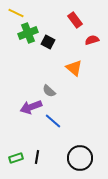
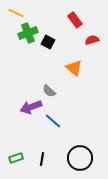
black line: moved 5 px right, 2 px down
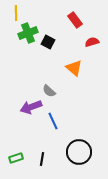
yellow line: rotated 63 degrees clockwise
red semicircle: moved 2 px down
blue line: rotated 24 degrees clockwise
black circle: moved 1 px left, 6 px up
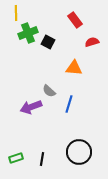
orange triangle: rotated 36 degrees counterclockwise
blue line: moved 16 px right, 17 px up; rotated 42 degrees clockwise
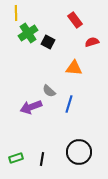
green cross: rotated 12 degrees counterclockwise
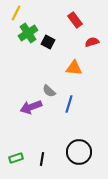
yellow line: rotated 28 degrees clockwise
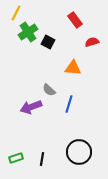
green cross: moved 1 px up
orange triangle: moved 1 px left
gray semicircle: moved 1 px up
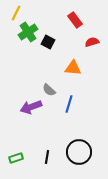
black line: moved 5 px right, 2 px up
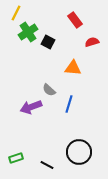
black line: moved 8 px down; rotated 72 degrees counterclockwise
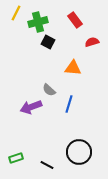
green cross: moved 10 px right, 10 px up; rotated 18 degrees clockwise
